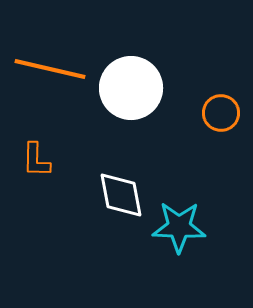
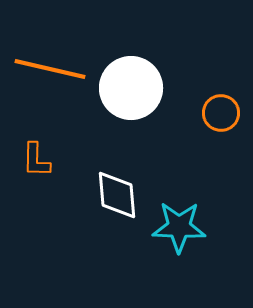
white diamond: moved 4 px left; rotated 6 degrees clockwise
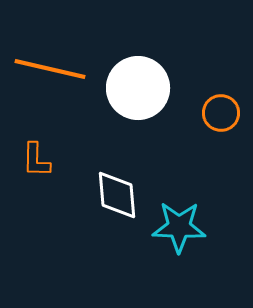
white circle: moved 7 px right
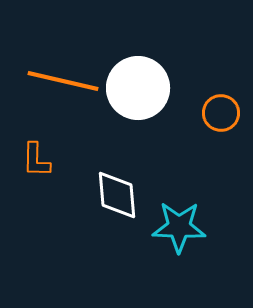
orange line: moved 13 px right, 12 px down
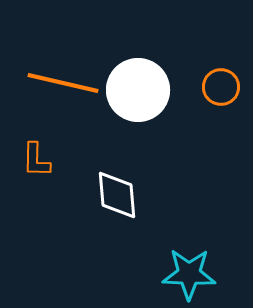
orange line: moved 2 px down
white circle: moved 2 px down
orange circle: moved 26 px up
cyan star: moved 10 px right, 47 px down
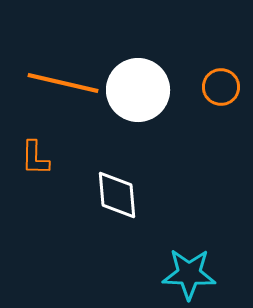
orange L-shape: moved 1 px left, 2 px up
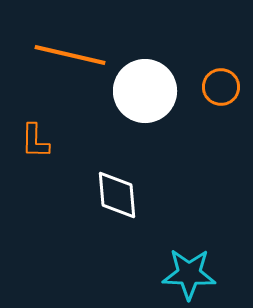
orange line: moved 7 px right, 28 px up
white circle: moved 7 px right, 1 px down
orange L-shape: moved 17 px up
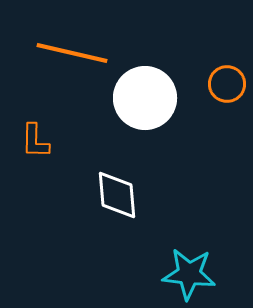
orange line: moved 2 px right, 2 px up
orange circle: moved 6 px right, 3 px up
white circle: moved 7 px down
cyan star: rotated 4 degrees clockwise
